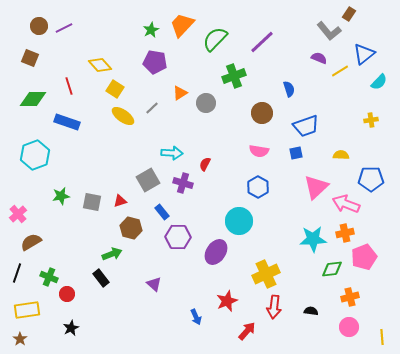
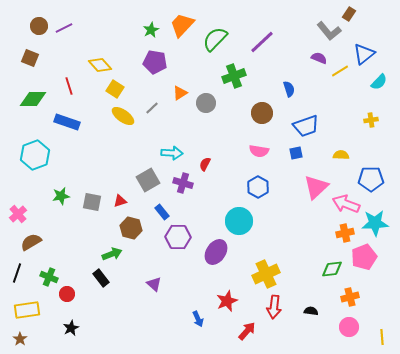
cyan star at (313, 239): moved 62 px right, 16 px up
blue arrow at (196, 317): moved 2 px right, 2 px down
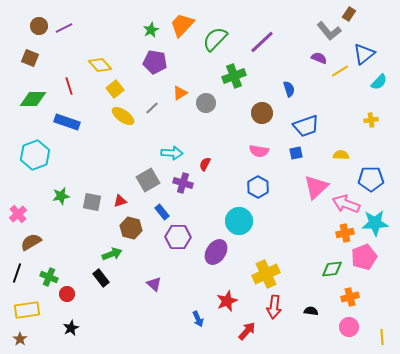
yellow square at (115, 89): rotated 18 degrees clockwise
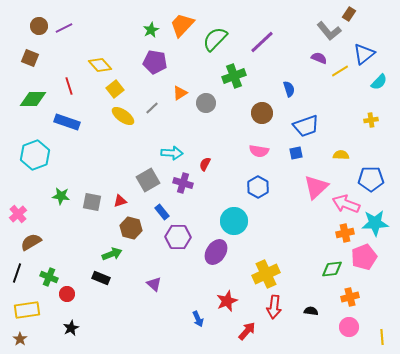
green star at (61, 196): rotated 18 degrees clockwise
cyan circle at (239, 221): moved 5 px left
black rectangle at (101, 278): rotated 30 degrees counterclockwise
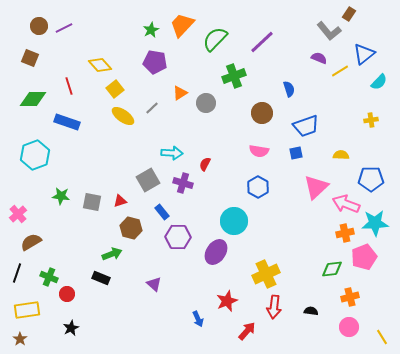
yellow line at (382, 337): rotated 28 degrees counterclockwise
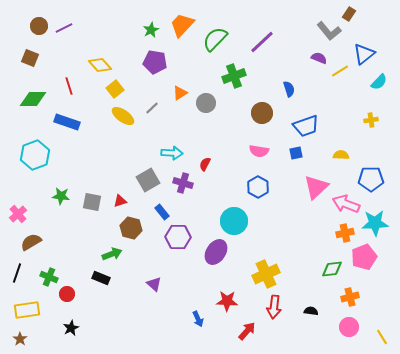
red star at (227, 301): rotated 25 degrees clockwise
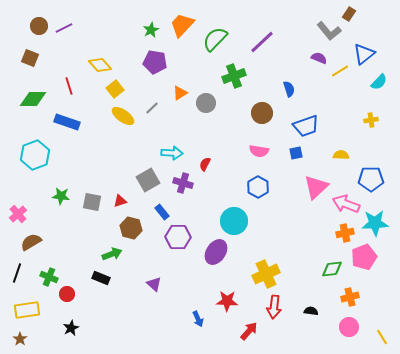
red arrow at (247, 331): moved 2 px right
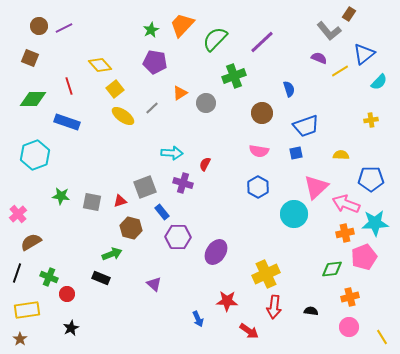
gray square at (148, 180): moved 3 px left, 7 px down; rotated 10 degrees clockwise
cyan circle at (234, 221): moved 60 px right, 7 px up
red arrow at (249, 331): rotated 84 degrees clockwise
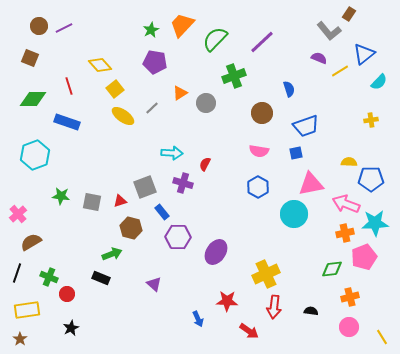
yellow semicircle at (341, 155): moved 8 px right, 7 px down
pink triangle at (316, 187): moved 5 px left, 3 px up; rotated 32 degrees clockwise
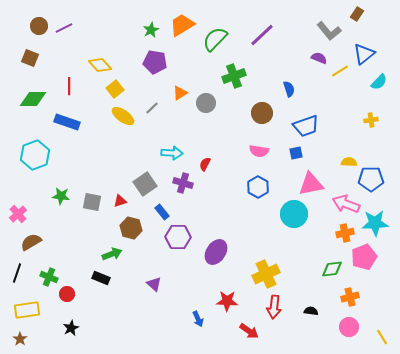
brown rectangle at (349, 14): moved 8 px right
orange trapezoid at (182, 25): rotated 16 degrees clockwise
purple line at (262, 42): moved 7 px up
red line at (69, 86): rotated 18 degrees clockwise
gray square at (145, 187): moved 3 px up; rotated 15 degrees counterclockwise
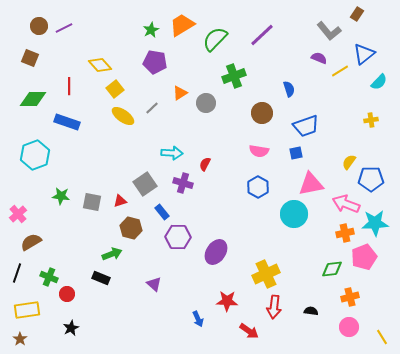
yellow semicircle at (349, 162): rotated 56 degrees counterclockwise
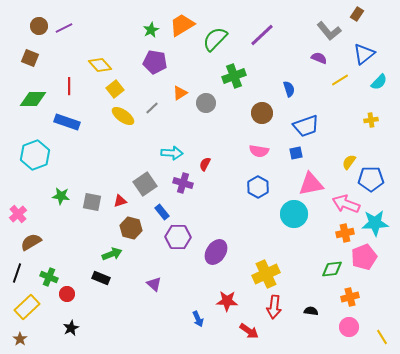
yellow line at (340, 71): moved 9 px down
yellow rectangle at (27, 310): moved 3 px up; rotated 35 degrees counterclockwise
